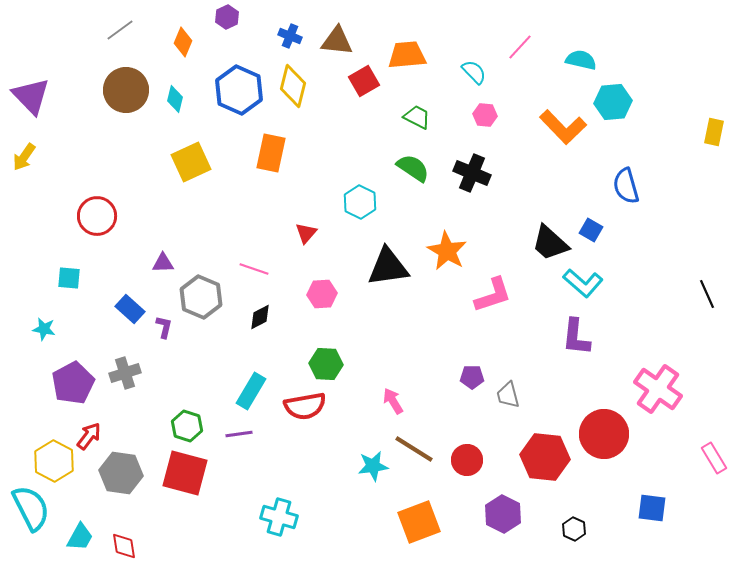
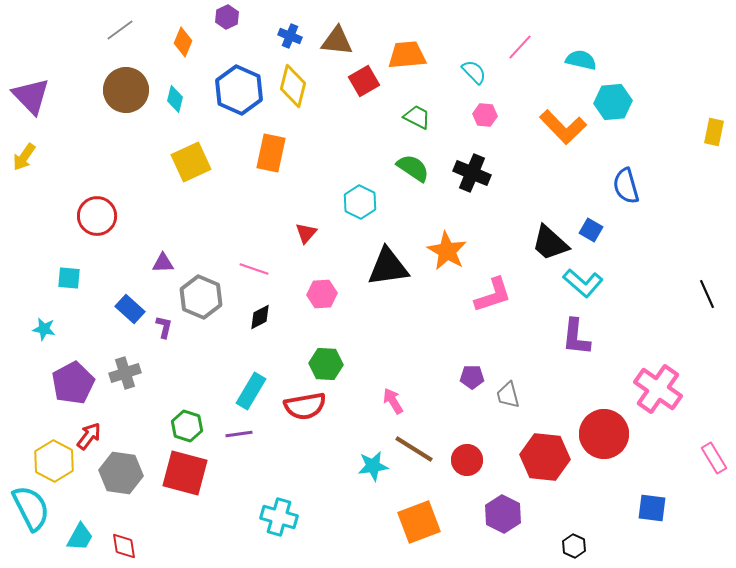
black hexagon at (574, 529): moved 17 px down
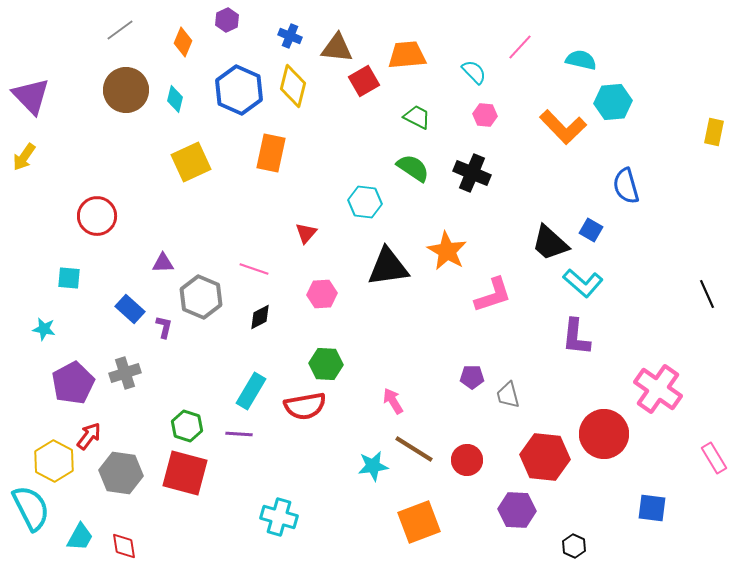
purple hexagon at (227, 17): moved 3 px down
brown triangle at (337, 41): moved 7 px down
cyan hexagon at (360, 202): moved 5 px right; rotated 20 degrees counterclockwise
purple line at (239, 434): rotated 12 degrees clockwise
purple hexagon at (503, 514): moved 14 px right, 4 px up; rotated 24 degrees counterclockwise
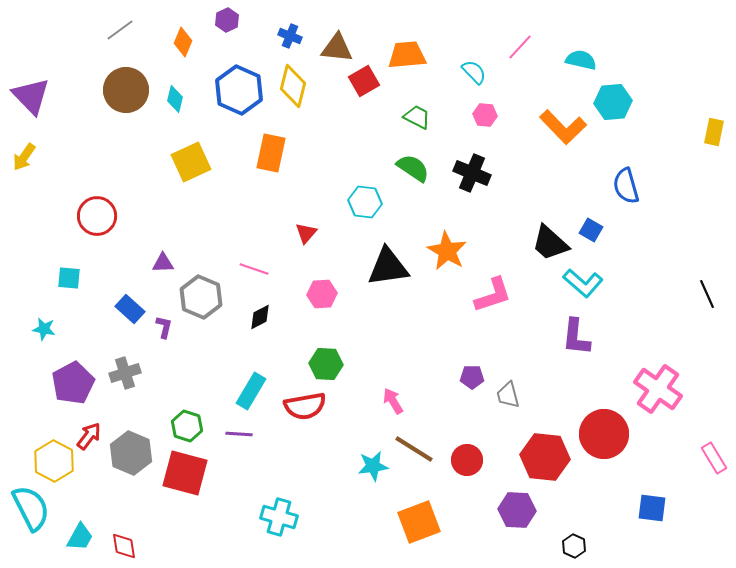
gray hexagon at (121, 473): moved 10 px right, 20 px up; rotated 15 degrees clockwise
